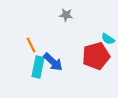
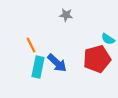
red pentagon: moved 1 px right, 3 px down
blue arrow: moved 4 px right, 1 px down
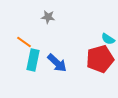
gray star: moved 18 px left, 2 px down
orange line: moved 7 px left, 3 px up; rotated 28 degrees counterclockwise
red pentagon: moved 3 px right
cyan rectangle: moved 5 px left, 7 px up
